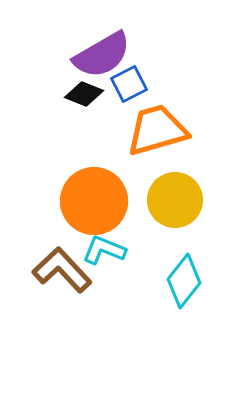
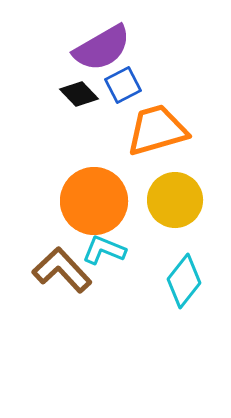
purple semicircle: moved 7 px up
blue square: moved 6 px left, 1 px down
black diamond: moved 5 px left; rotated 24 degrees clockwise
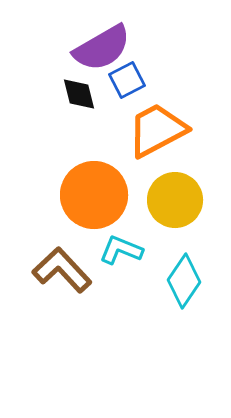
blue square: moved 4 px right, 5 px up
black diamond: rotated 30 degrees clockwise
orange trapezoid: rotated 12 degrees counterclockwise
orange circle: moved 6 px up
cyan L-shape: moved 17 px right
cyan diamond: rotated 4 degrees counterclockwise
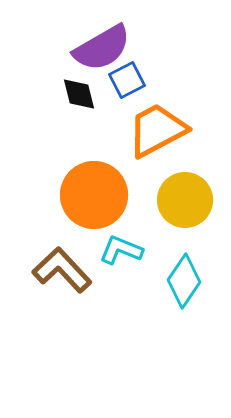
yellow circle: moved 10 px right
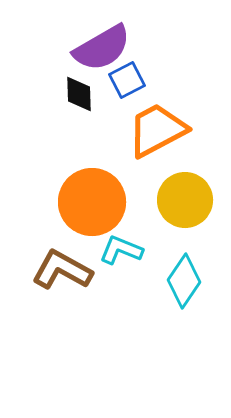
black diamond: rotated 12 degrees clockwise
orange circle: moved 2 px left, 7 px down
brown L-shape: rotated 18 degrees counterclockwise
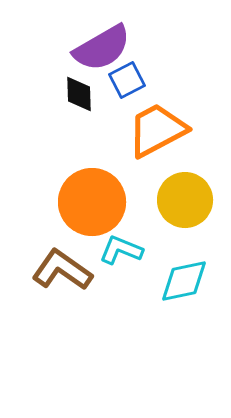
brown L-shape: rotated 6 degrees clockwise
cyan diamond: rotated 44 degrees clockwise
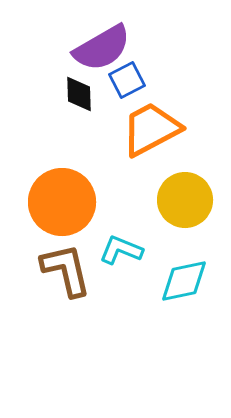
orange trapezoid: moved 6 px left, 1 px up
orange circle: moved 30 px left
brown L-shape: moved 4 px right; rotated 42 degrees clockwise
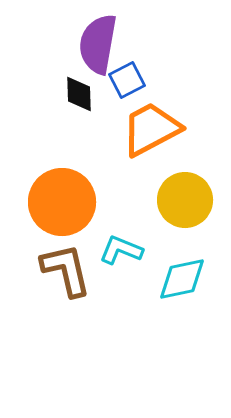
purple semicircle: moved 4 px left, 4 px up; rotated 130 degrees clockwise
cyan diamond: moved 2 px left, 2 px up
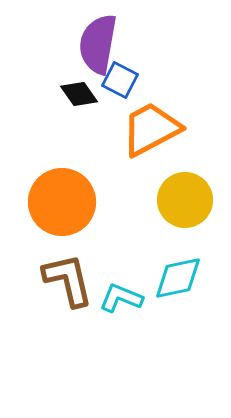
blue square: moved 7 px left; rotated 36 degrees counterclockwise
black diamond: rotated 33 degrees counterclockwise
cyan L-shape: moved 48 px down
brown L-shape: moved 2 px right, 10 px down
cyan diamond: moved 4 px left, 1 px up
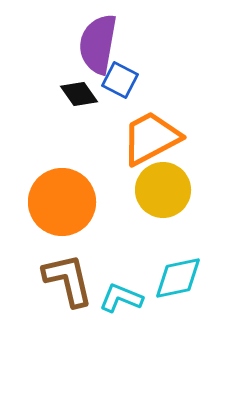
orange trapezoid: moved 9 px down
yellow circle: moved 22 px left, 10 px up
